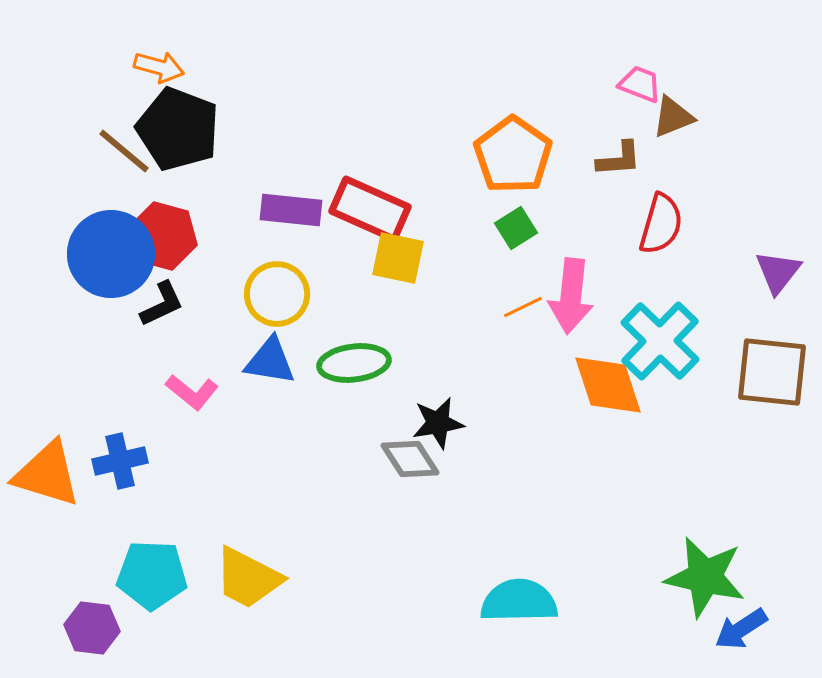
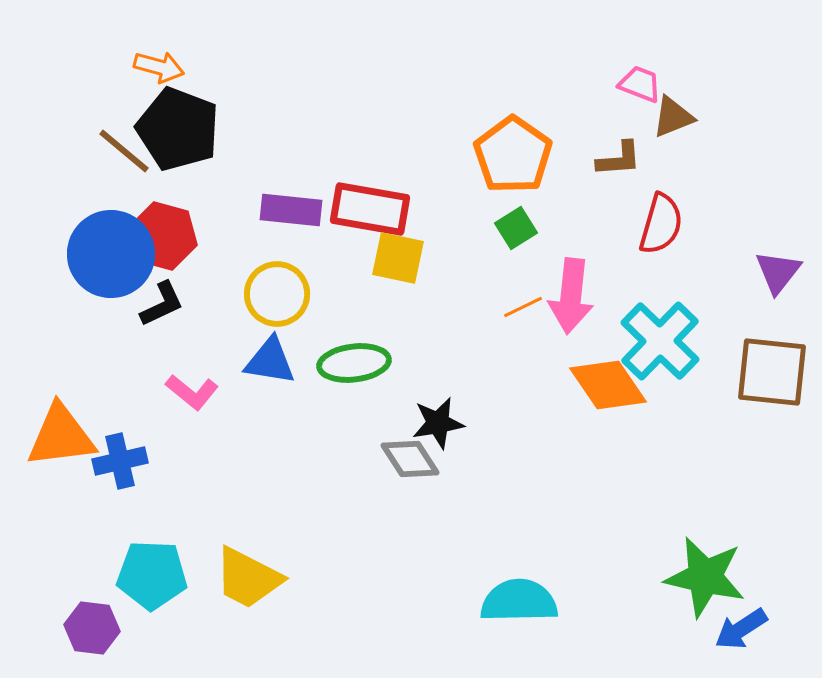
red rectangle: rotated 14 degrees counterclockwise
orange diamond: rotated 16 degrees counterclockwise
orange triangle: moved 14 px right, 38 px up; rotated 24 degrees counterclockwise
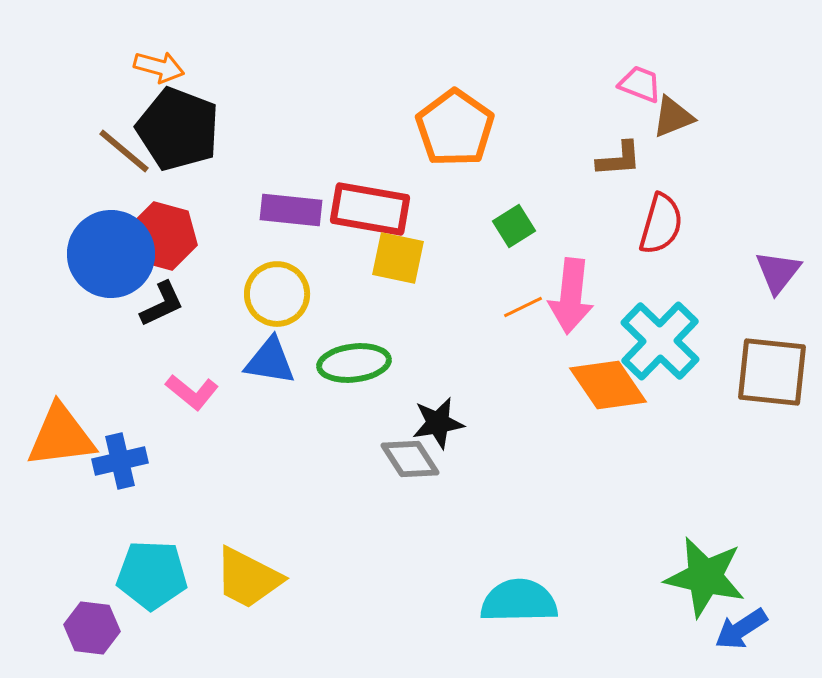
orange pentagon: moved 58 px left, 27 px up
green square: moved 2 px left, 2 px up
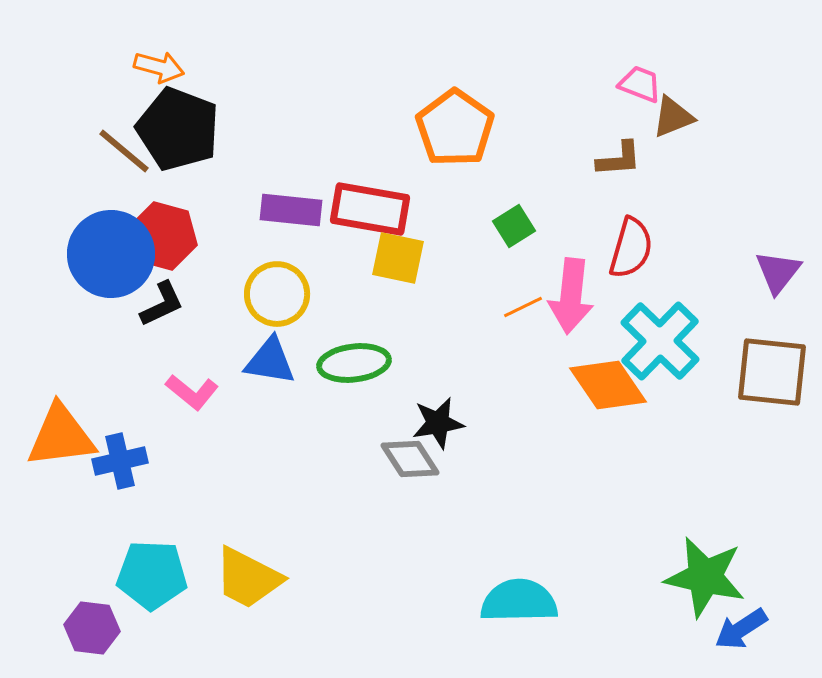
red semicircle: moved 30 px left, 24 px down
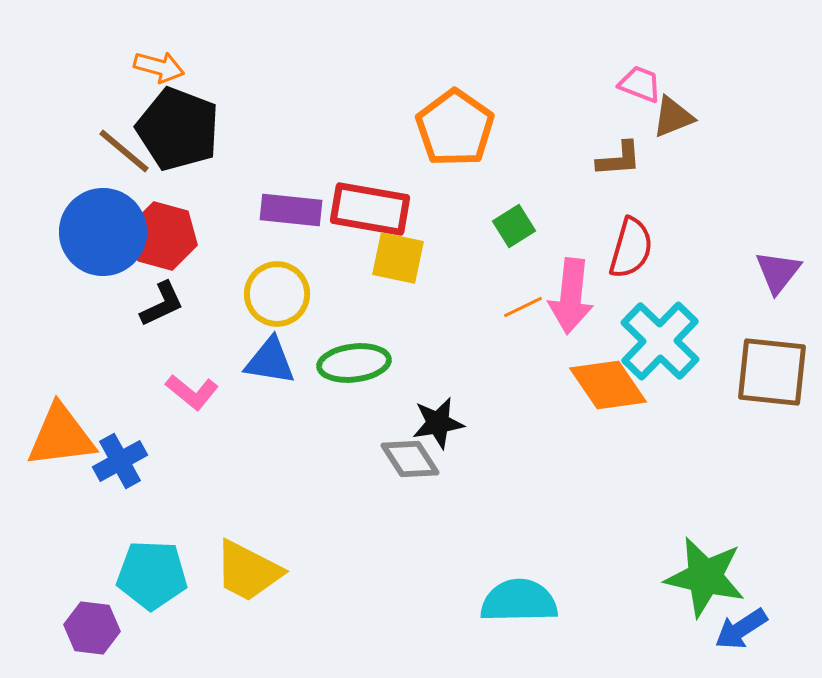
blue circle: moved 8 px left, 22 px up
blue cross: rotated 16 degrees counterclockwise
yellow trapezoid: moved 7 px up
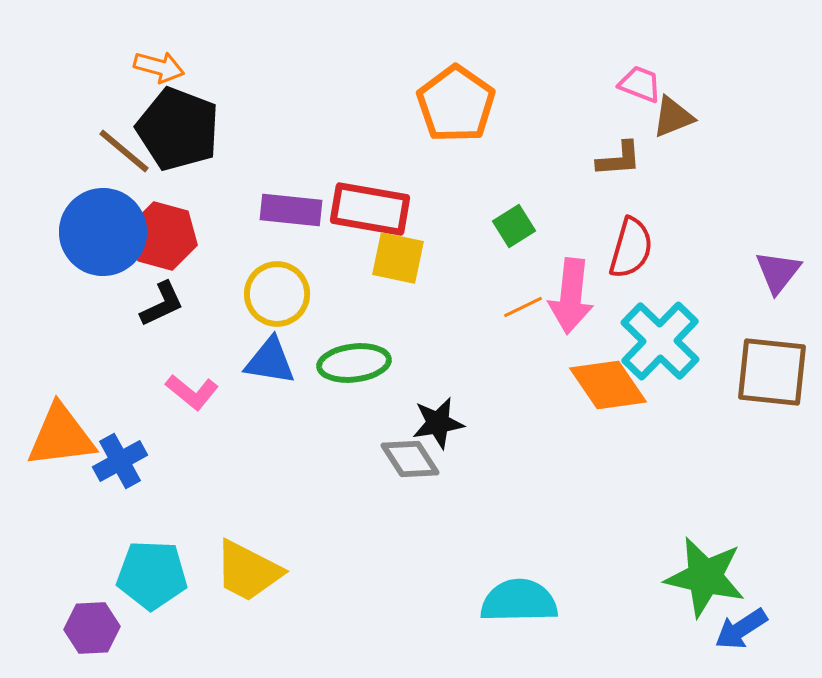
orange pentagon: moved 1 px right, 24 px up
purple hexagon: rotated 10 degrees counterclockwise
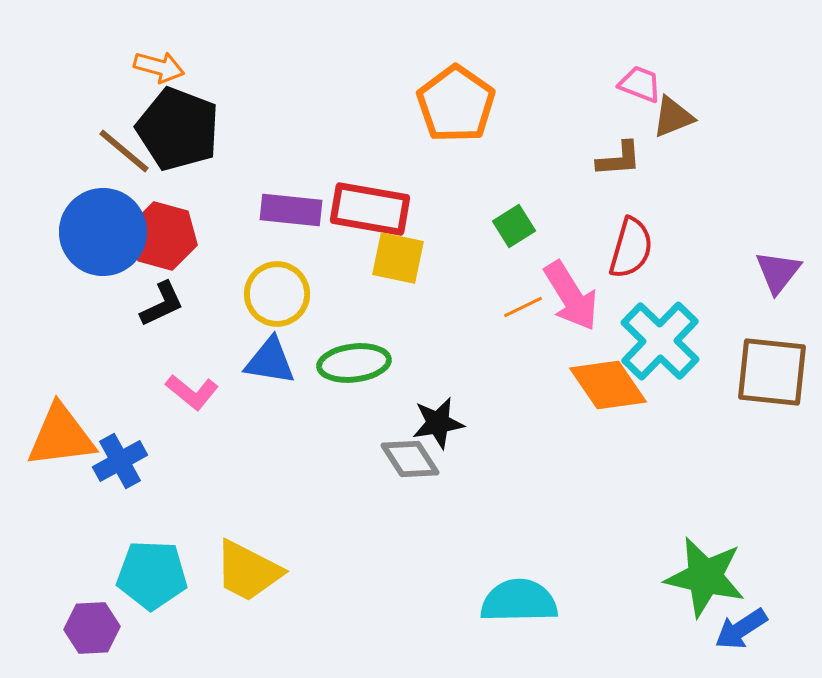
pink arrow: rotated 38 degrees counterclockwise
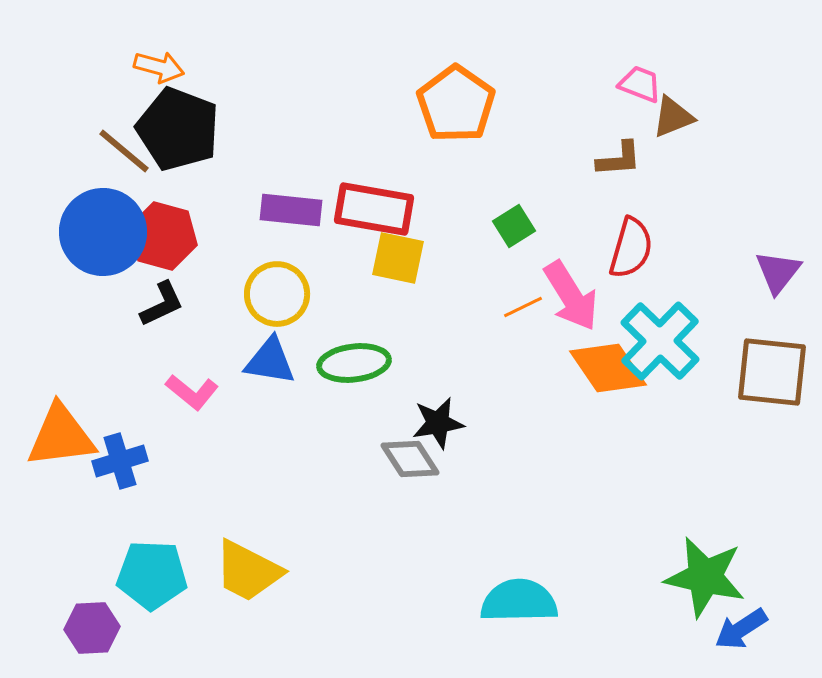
red rectangle: moved 4 px right
orange diamond: moved 17 px up
blue cross: rotated 12 degrees clockwise
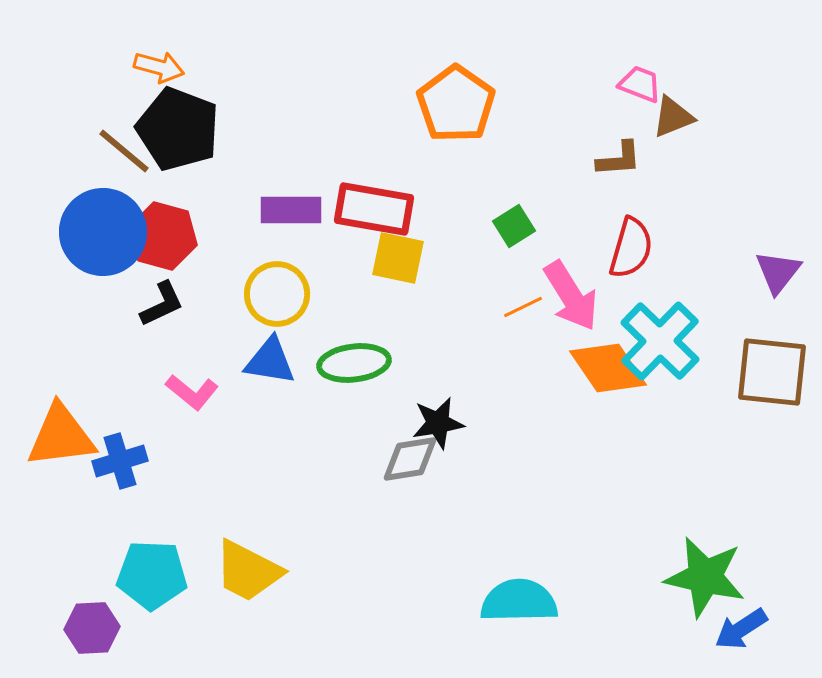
purple rectangle: rotated 6 degrees counterclockwise
gray diamond: rotated 66 degrees counterclockwise
